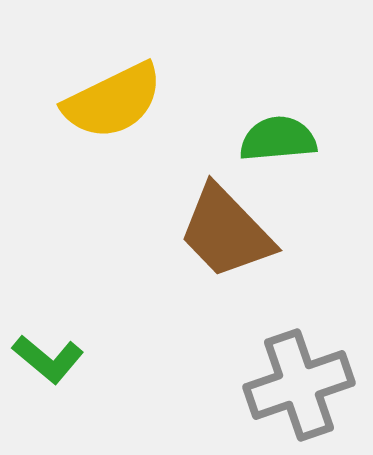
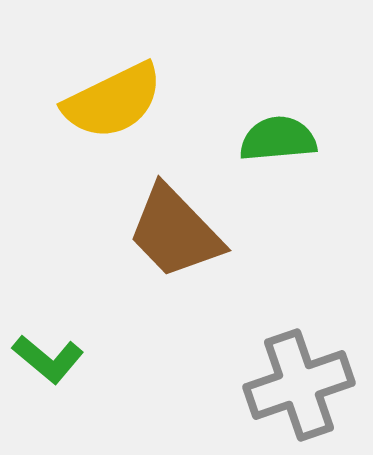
brown trapezoid: moved 51 px left
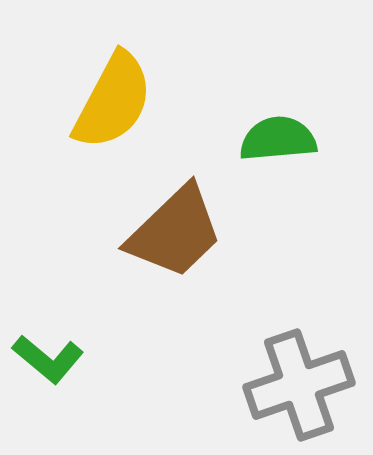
yellow semicircle: rotated 36 degrees counterclockwise
brown trapezoid: rotated 90 degrees counterclockwise
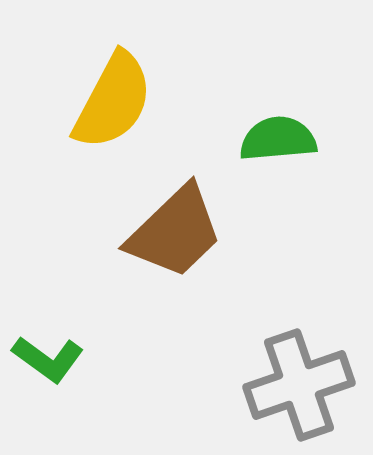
green L-shape: rotated 4 degrees counterclockwise
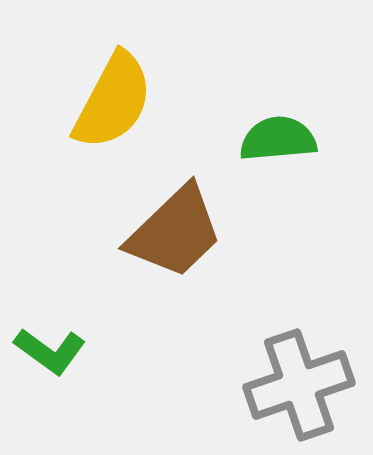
green L-shape: moved 2 px right, 8 px up
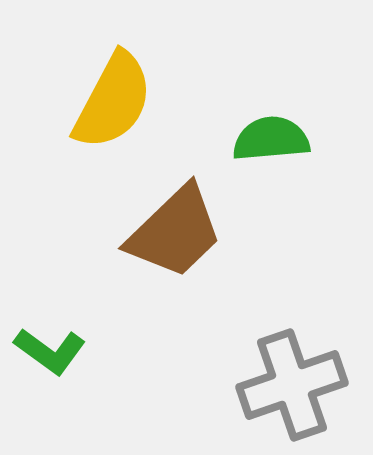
green semicircle: moved 7 px left
gray cross: moved 7 px left
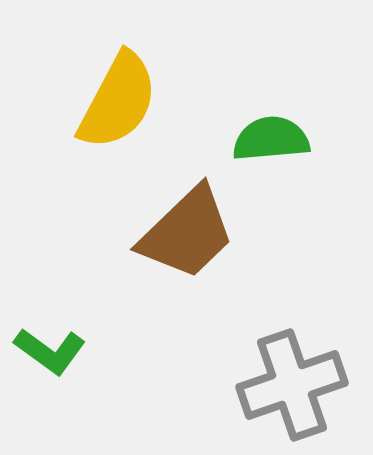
yellow semicircle: moved 5 px right
brown trapezoid: moved 12 px right, 1 px down
